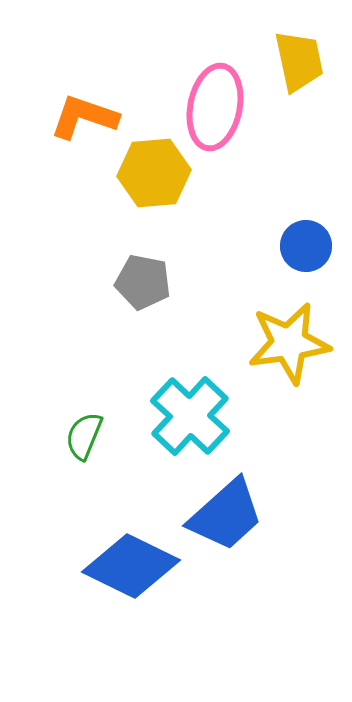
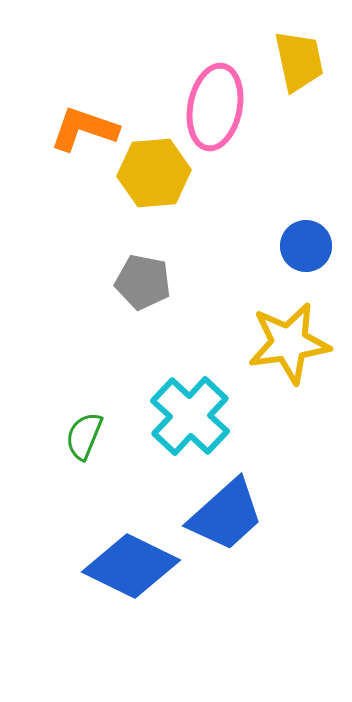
orange L-shape: moved 12 px down
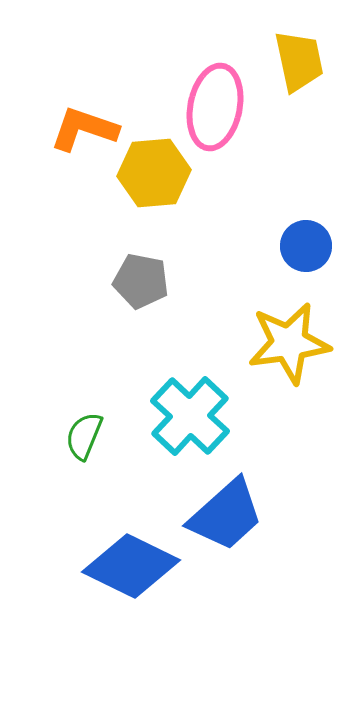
gray pentagon: moved 2 px left, 1 px up
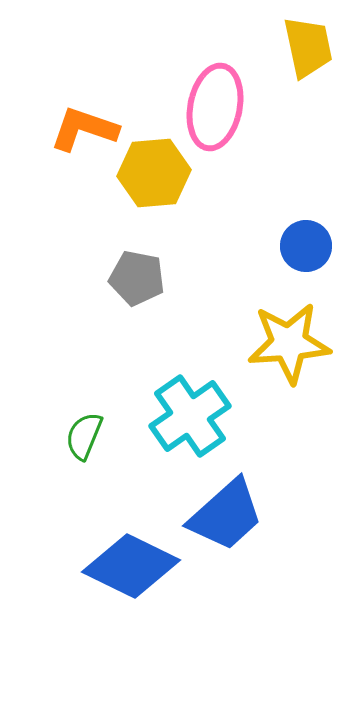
yellow trapezoid: moved 9 px right, 14 px up
gray pentagon: moved 4 px left, 3 px up
yellow star: rotated 4 degrees clockwise
cyan cross: rotated 12 degrees clockwise
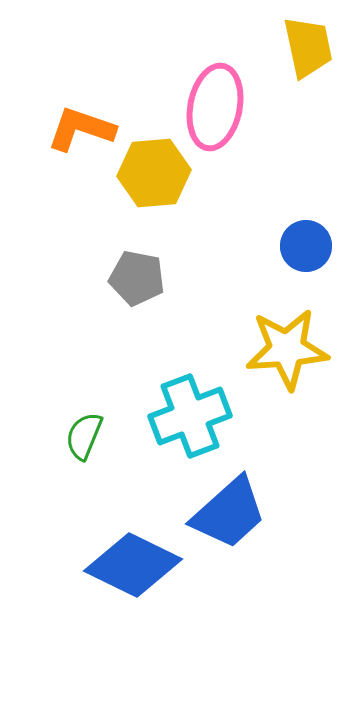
orange L-shape: moved 3 px left
yellow star: moved 2 px left, 6 px down
cyan cross: rotated 14 degrees clockwise
blue trapezoid: moved 3 px right, 2 px up
blue diamond: moved 2 px right, 1 px up
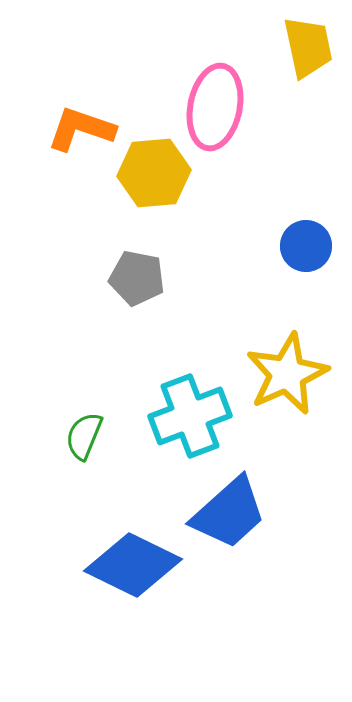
yellow star: moved 25 px down; rotated 20 degrees counterclockwise
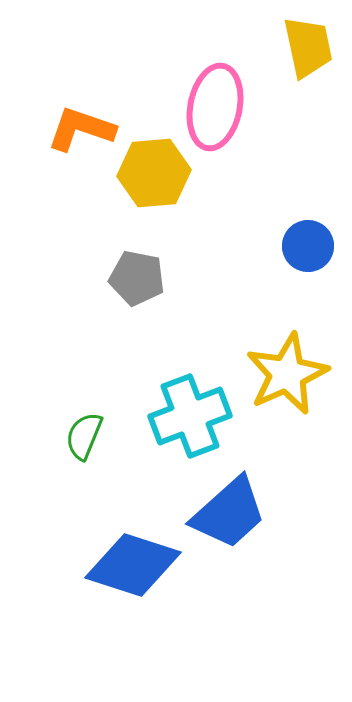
blue circle: moved 2 px right
blue diamond: rotated 8 degrees counterclockwise
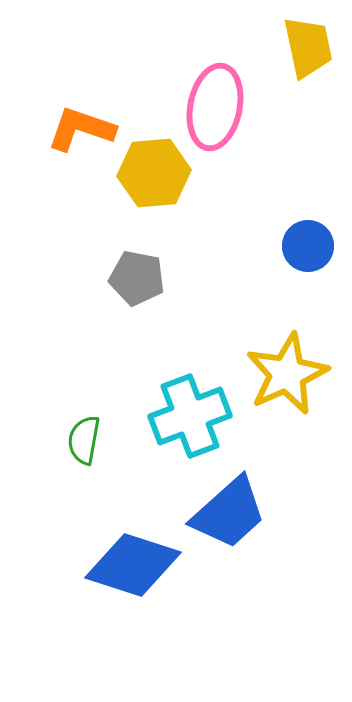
green semicircle: moved 4 px down; rotated 12 degrees counterclockwise
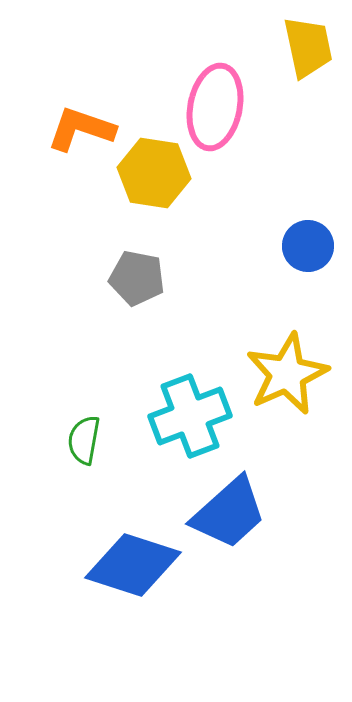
yellow hexagon: rotated 14 degrees clockwise
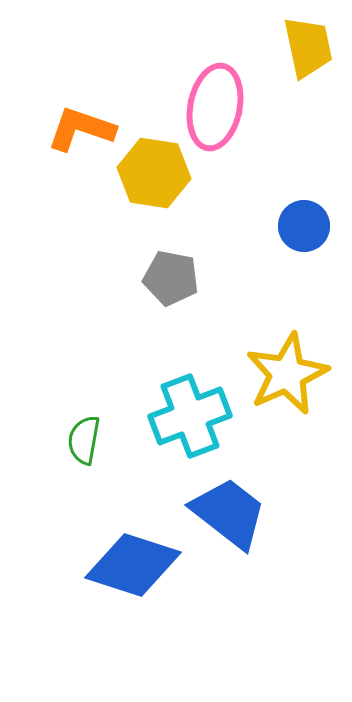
blue circle: moved 4 px left, 20 px up
gray pentagon: moved 34 px right
blue trapezoid: rotated 100 degrees counterclockwise
